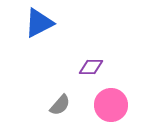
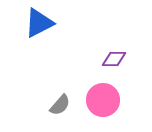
purple diamond: moved 23 px right, 8 px up
pink circle: moved 8 px left, 5 px up
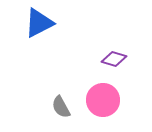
purple diamond: rotated 15 degrees clockwise
gray semicircle: moved 1 px right, 2 px down; rotated 110 degrees clockwise
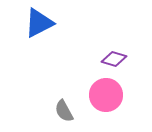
pink circle: moved 3 px right, 5 px up
gray semicircle: moved 3 px right, 4 px down
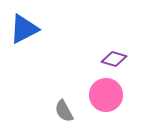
blue triangle: moved 15 px left, 6 px down
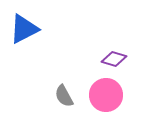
gray semicircle: moved 15 px up
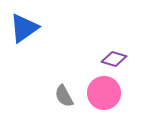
blue triangle: moved 1 px up; rotated 8 degrees counterclockwise
pink circle: moved 2 px left, 2 px up
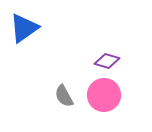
purple diamond: moved 7 px left, 2 px down
pink circle: moved 2 px down
